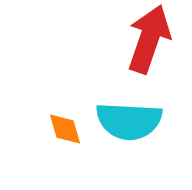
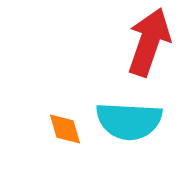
red arrow: moved 3 px down
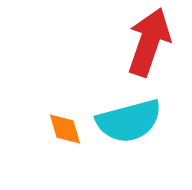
cyan semicircle: rotated 18 degrees counterclockwise
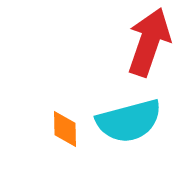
orange diamond: rotated 15 degrees clockwise
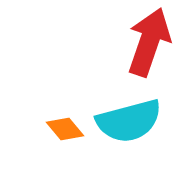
orange diamond: rotated 39 degrees counterclockwise
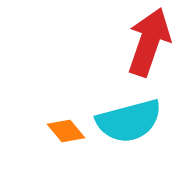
orange diamond: moved 1 px right, 2 px down
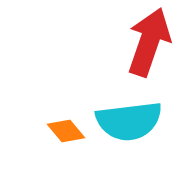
cyan semicircle: rotated 8 degrees clockwise
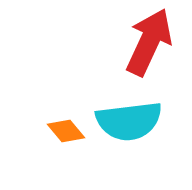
red arrow: rotated 6 degrees clockwise
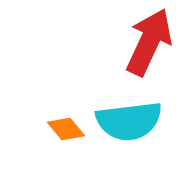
orange diamond: moved 2 px up
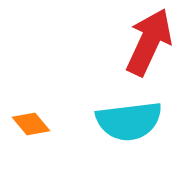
orange diamond: moved 35 px left, 5 px up
